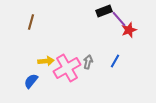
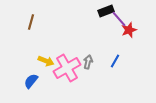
black rectangle: moved 2 px right
yellow arrow: rotated 28 degrees clockwise
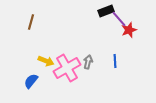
blue line: rotated 32 degrees counterclockwise
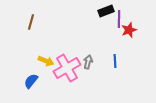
purple line: rotated 42 degrees clockwise
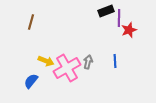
purple line: moved 1 px up
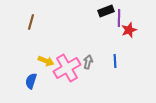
blue semicircle: rotated 21 degrees counterclockwise
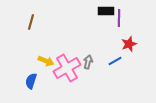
black rectangle: rotated 21 degrees clockwise
red star: moved 14 px down
blue line: rotated 64 degrees clockwise
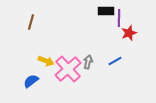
red star: moved 11 px up
pink cross: moved 1 px right, 1 px down; rotated 12 degrees counterclockwise
blue semicircle: rotated 35 degrees clockwise
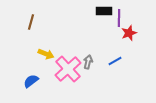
black rectangle: moved 2 px left
yellow arrow: moved 7 px up
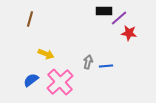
purple line: rotated 48 degrees clockwise
brown line: moved 1 px left, 3 px up
red star: rotated 28 degrees clockwise
blue line: moved 9 px left, 5 px down; rotated 24 degrees clockwise
pink cross: moved 8 px left, 13 px down
blue semicircle: moved 1 px up
